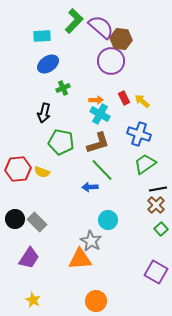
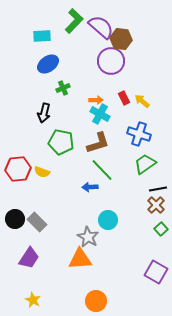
gray star: moved 3 px left, 4 px up
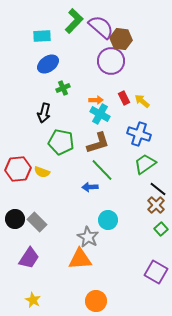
black line: rotated 48 degrees clockwise
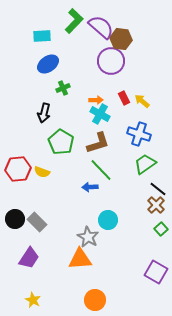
green pentagon: rotated 20 degrees clockwise
green line: moved 1 px left
orange circle: moved 1 px left, 1 px up
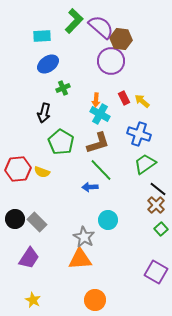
orange arrow: rotated 96 degrees clockwise
gray star: moved 4 px left
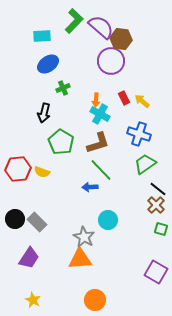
green square: rotated 32 degrees counterclockwise
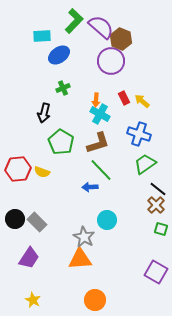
brown hexagon: rotated 15 degrees clockwise
blue ellipse: moved 11 px right, 9 px up
cyan circle: moved 1 px left
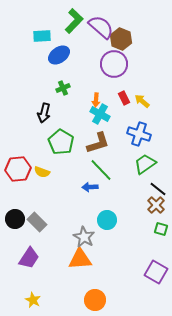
purple circle: moved 3 px right, 3 px down
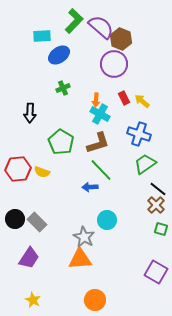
black arrow: moved 14 px left; rotated 12 degrees counterclockwise
